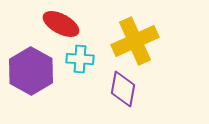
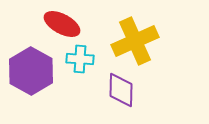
red ellipse: moved 1 px right
purple diamond: moved 2 px left, 1 px down; rotated 9 degrees counterclockwise
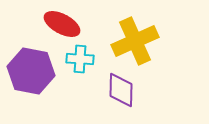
purple hexagon: rotated 18 degrees counterclockwise
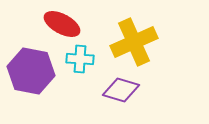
yellow cross: moved 1 px left, 1 px down
purple diamond: rotated 75 degrees counterclockwise
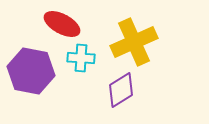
cyan cross: moved 1 px right, 1 px up
purple diamond: rotated 48 degrees counterclockwise
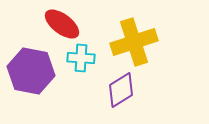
red ellipse: rotated 9 degrees clockwise
yellow cross: rotated 6 degrees clockwise
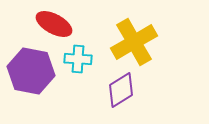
red ellipse: moved 8 px left; rotated 9 degrees counterclockwise
yellow cross: rotated 12 degrees counterclockwise
cyan cross: moved 3 px left, 1 px down
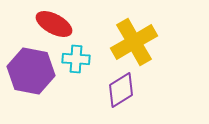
cyan cross: moved 2 px left
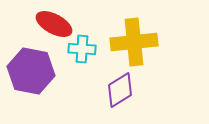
yellow cross: rotated 24 degrees clockwise
cyan cross: moved 6 px right, 10 px up
purple diamond: moved 1 px left
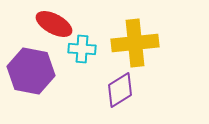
yellow cross: moved 1 px right, 1 px down
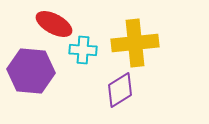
cyan cross: moved 1 px right, 1 px down
purple hexagon: rotated 6 degrees counterclockwise
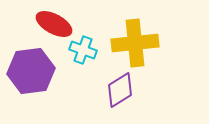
cyan cross: rotated 16 degrees clockwise
purple hexagon: rotated 12 degrees counterclockwise
